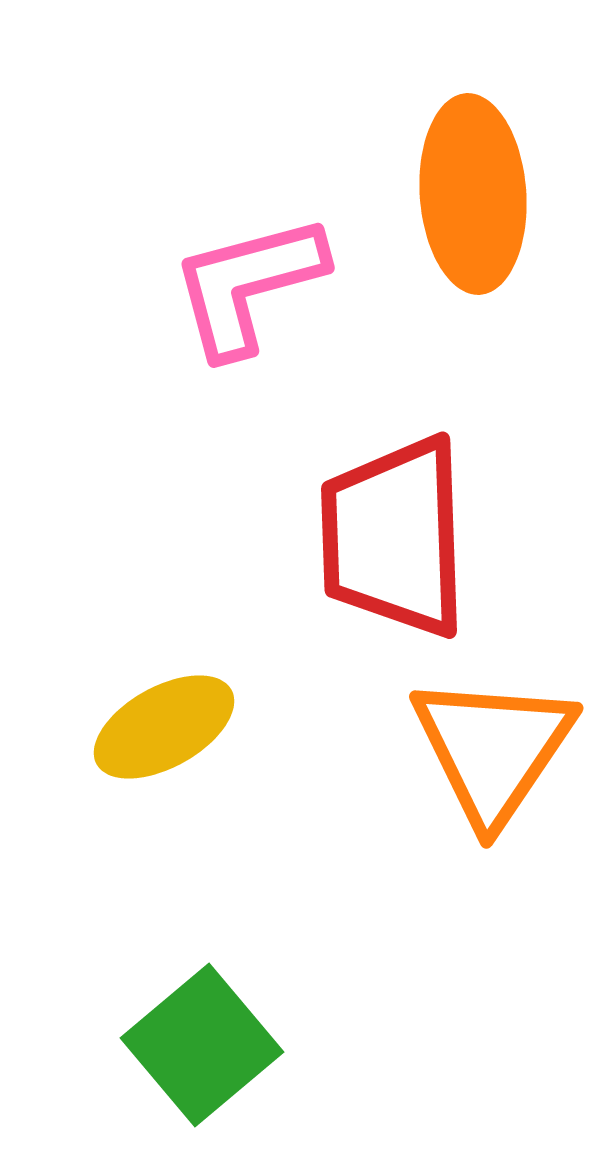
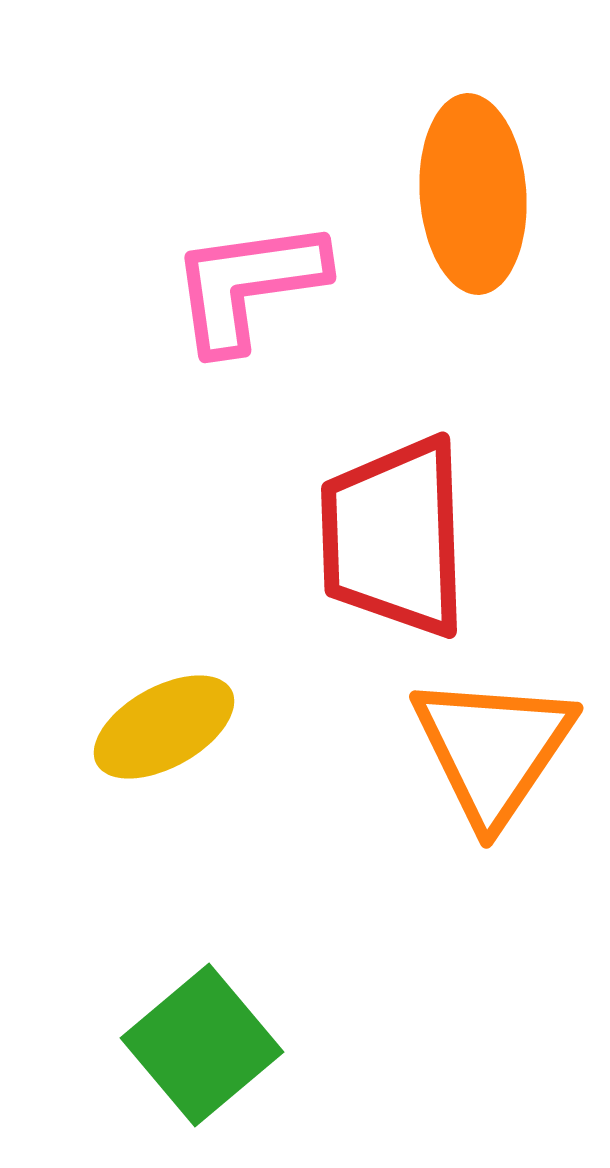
pink L-shape: rotated 7 degrees clockwise
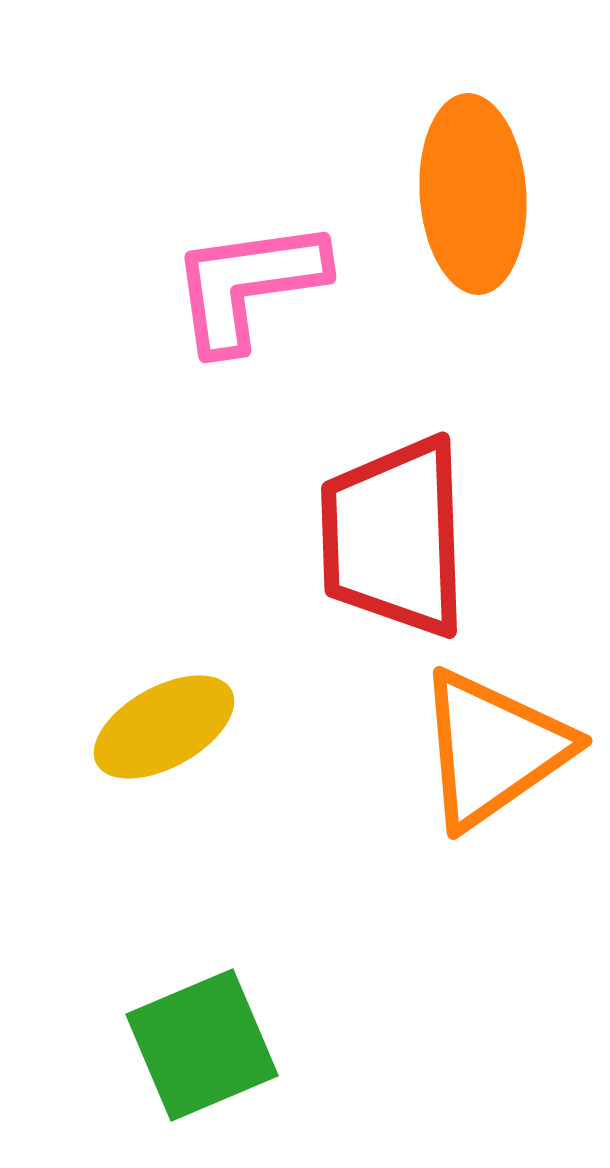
orange triangle: rotated 21 degrees clockwise
green square: rotated 17 degrees clockwise
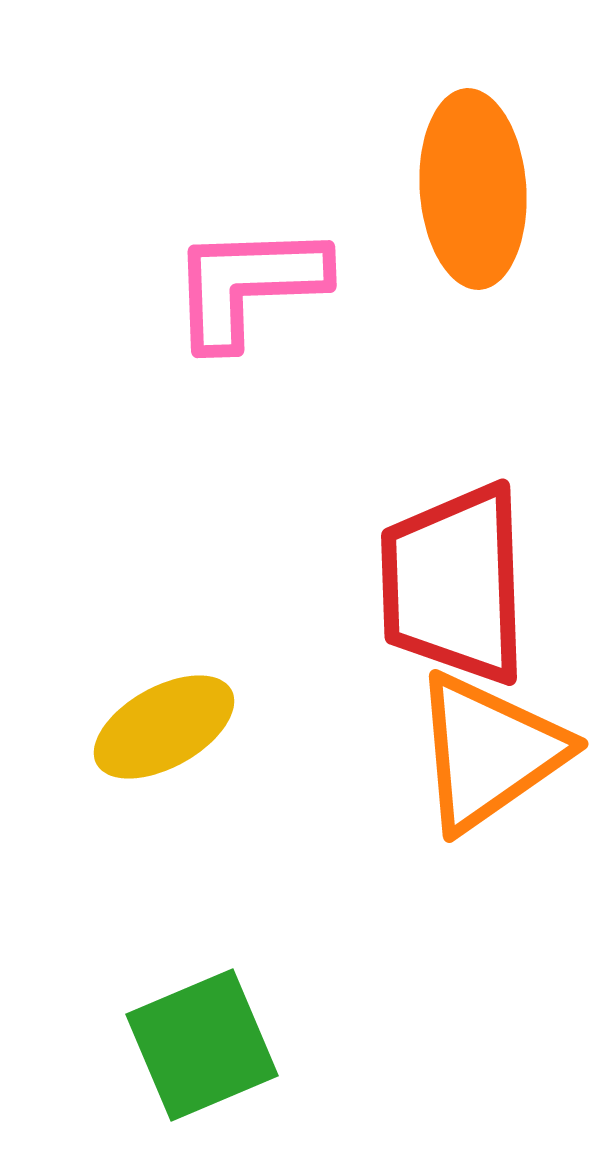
orange ellipse: moved 5 px up
pink L-shape: rotated 6 degrees clockwise
red trapezoid: moved 60 px right, 47 px down
orange triangle: moved 4 px left, 3 px down
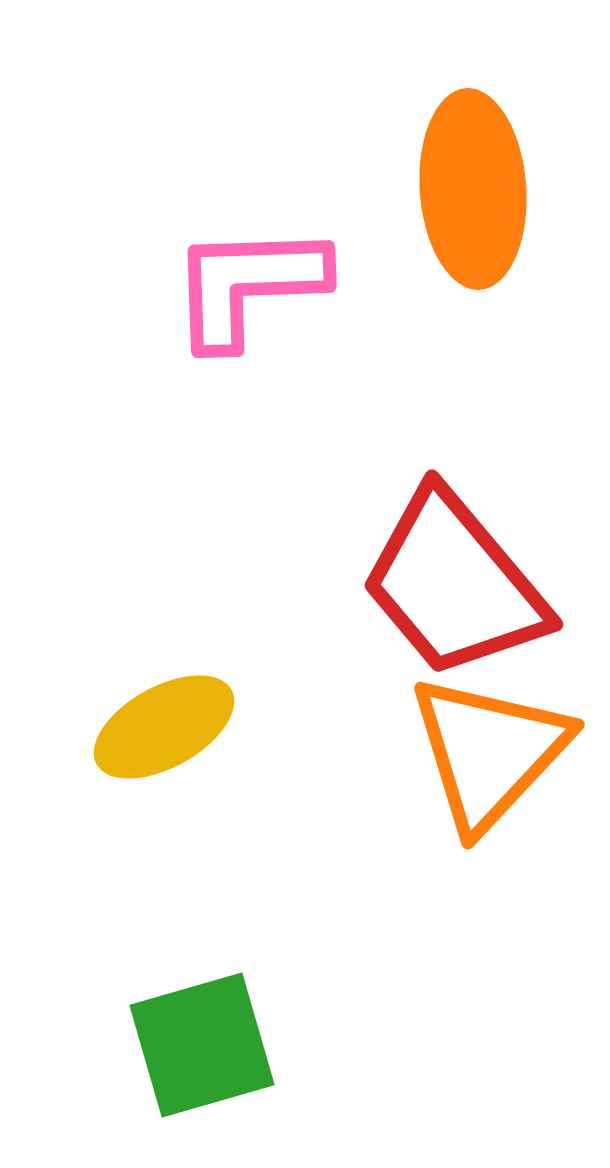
red trapezoid: rotated 38 degrees counterclockwise
orange triangle: rotated 12 degrees counterclockwise
green square: rotated 7 degrees clockwise
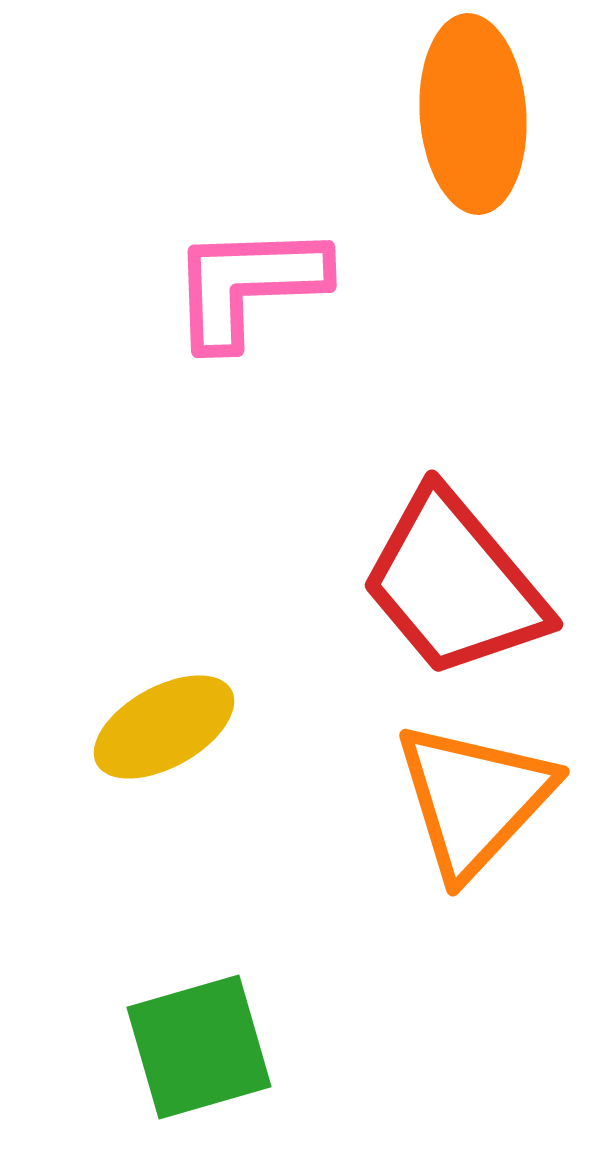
orange ellipse: moved 75 px up
orange triangle: moved 15 px left, 47 px down
green square: moved 3 px left, 2 px down
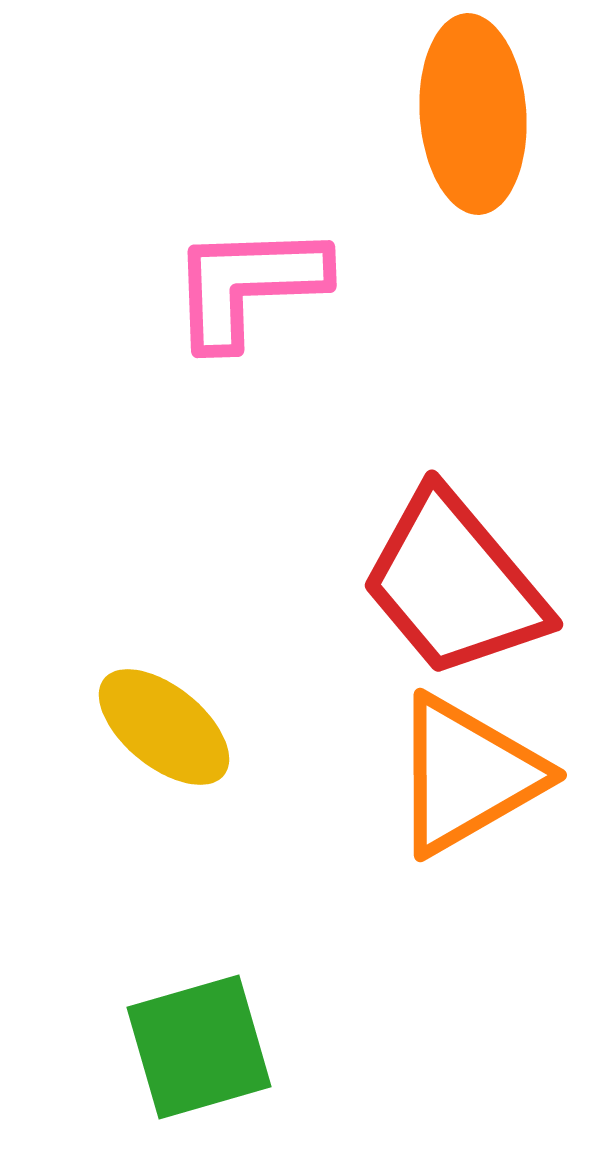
yellow ellipse: rotated 68 degrees clockwise
orange triangle: moved 7 px left, 24 px up; rotated 17 degrees clockwise
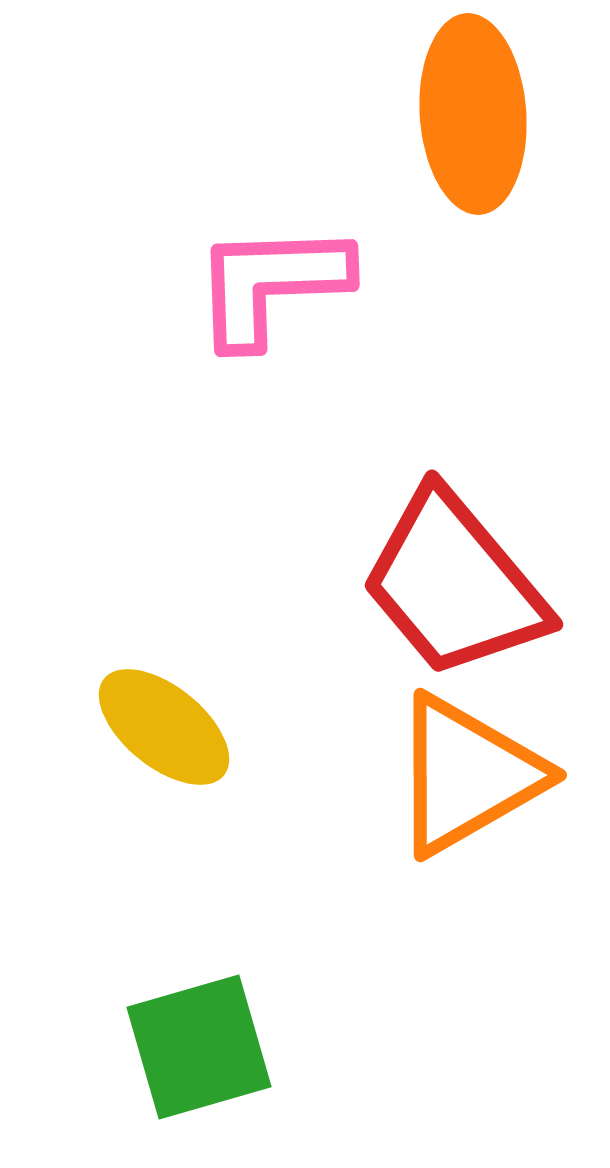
pink L-shape: moved 23 px right, 1 px up
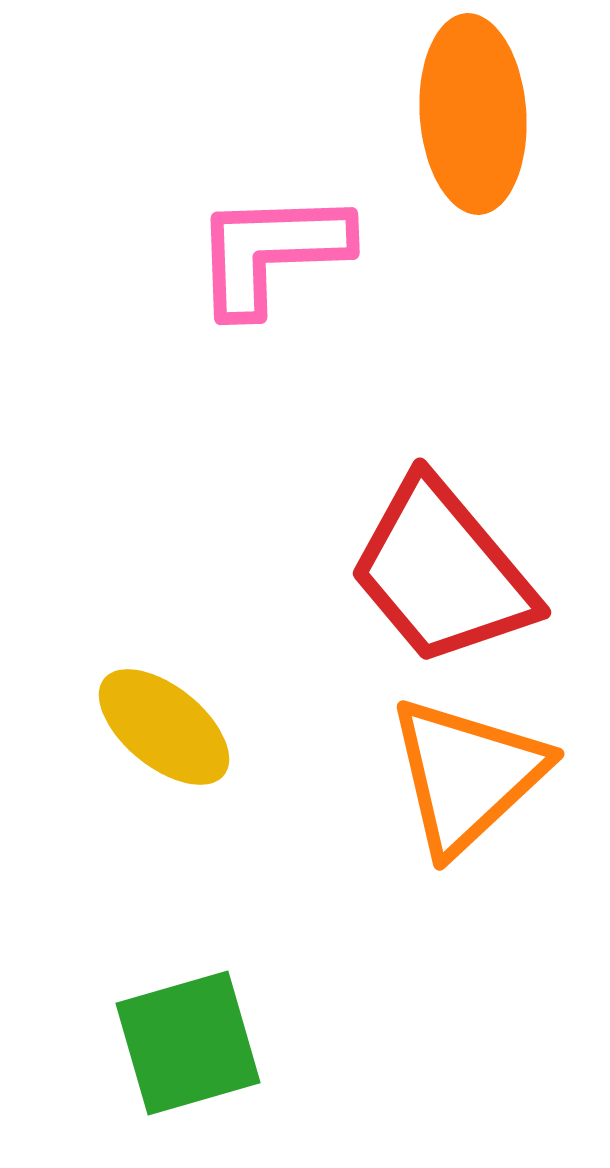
pink L-shape: moved 32 px up
red trapezoid: moved 12 px left, 12 px up
orange triangle: rotated 13 degrees counterclockwise
green square: moved 11 px left, 4 px up
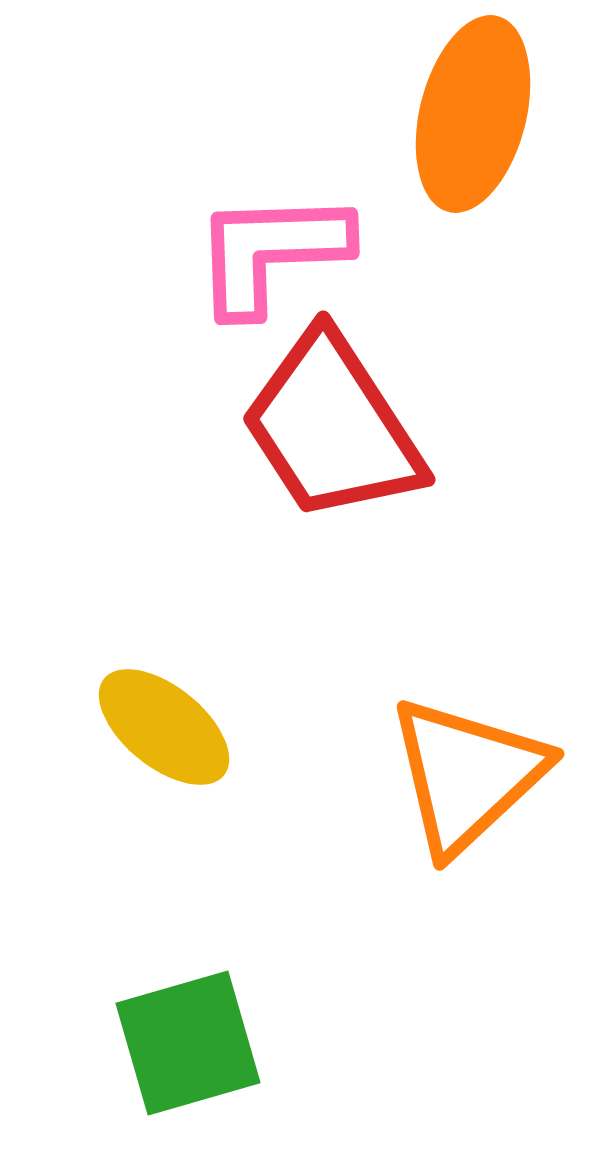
orange ellipse: rotated 18 degrees clockwise
red trapezoid: moved 110 px left, 145 px up; rotated 7 degrees clockwise
